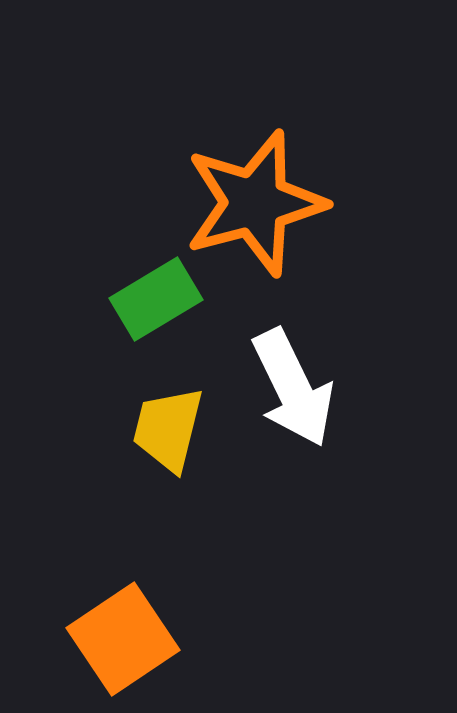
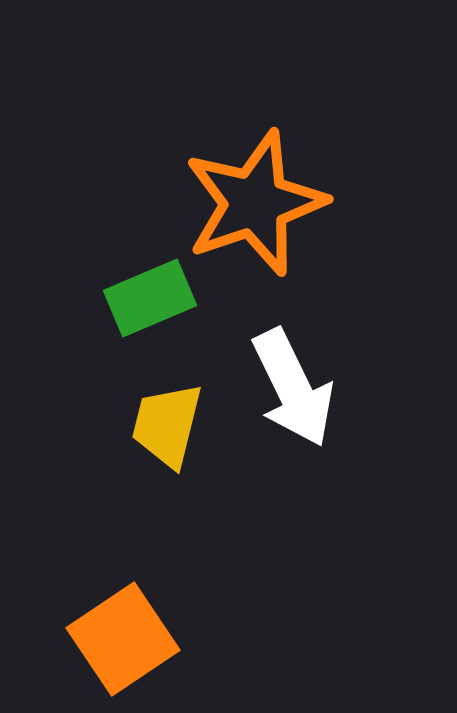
orange star: rotated 4 degrees counterclockwise
green rectangle: moved 6 px left, 1 px up; rotated 8 degrees clockwise
yellow trapezoid: moved 1 px left, 4 px up
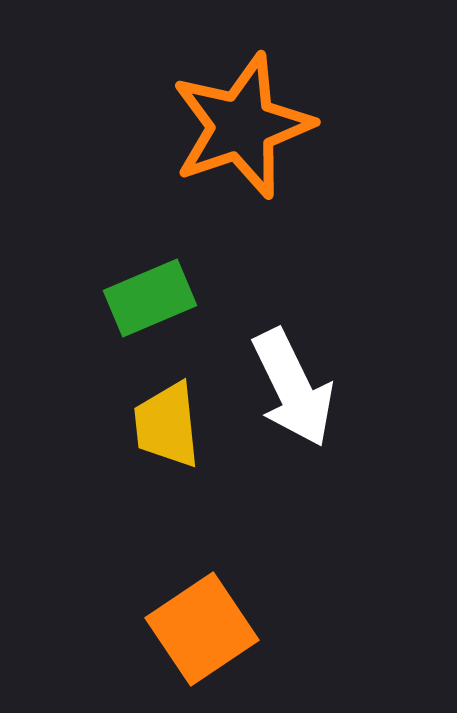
orange star: moved 13 px left, 77 px up
yellow trapezoid: rotated 20 degrees counterclockwise
orange square: moved 79 px right, 10 px up
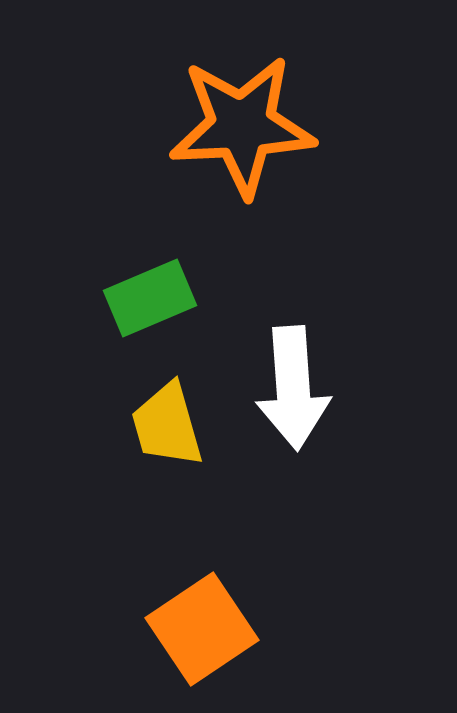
orange star: rotated 16 degrees clockwise
white arrow: rotated 22 degrees clockwise
yellow trapezoid: rotated 10 degrees counterclockwise
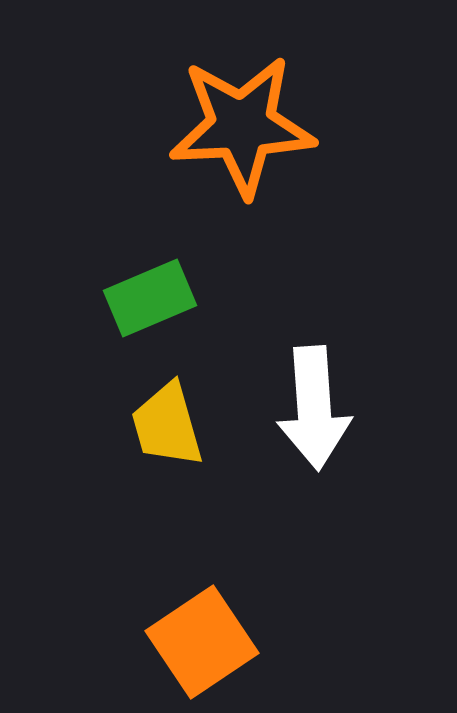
white arrow: moved 21 px right, 20 px down
orange square: moved 13 px down
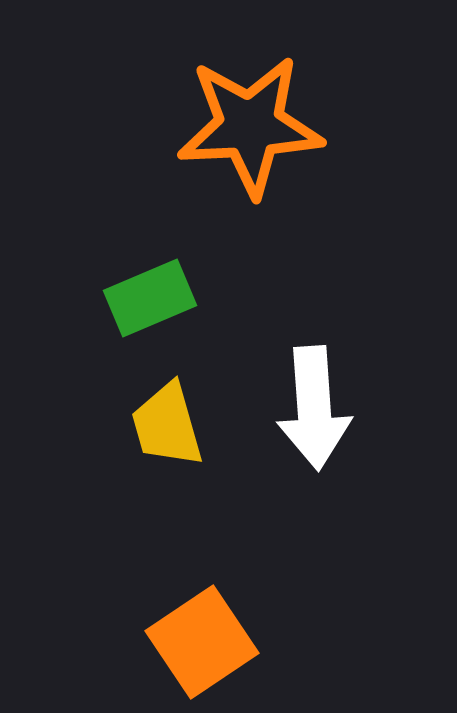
orange star: moved 8 px right
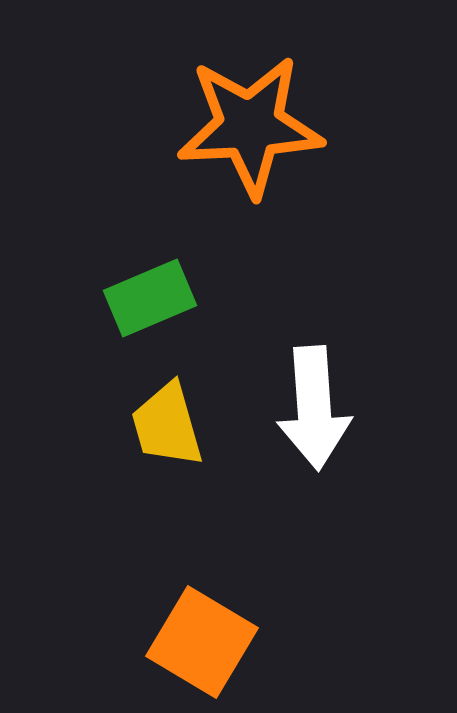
orange square: rotated 25 degrees counterclockwise
